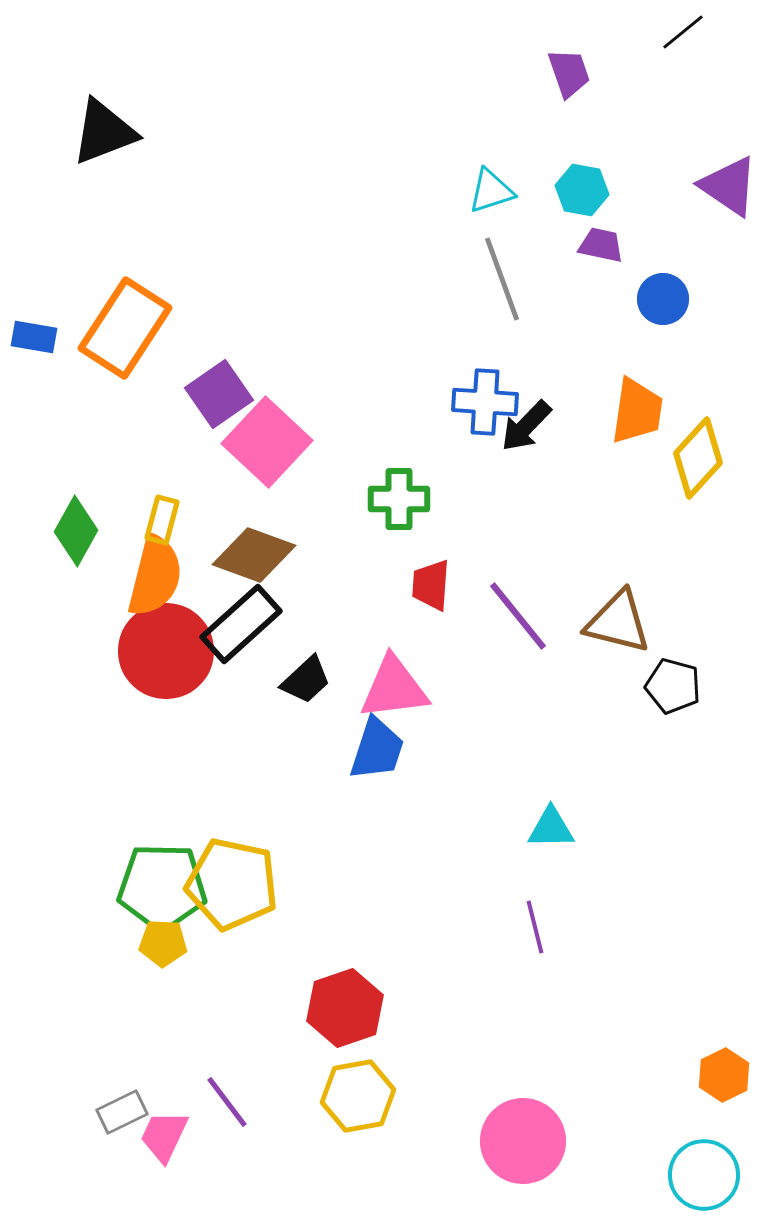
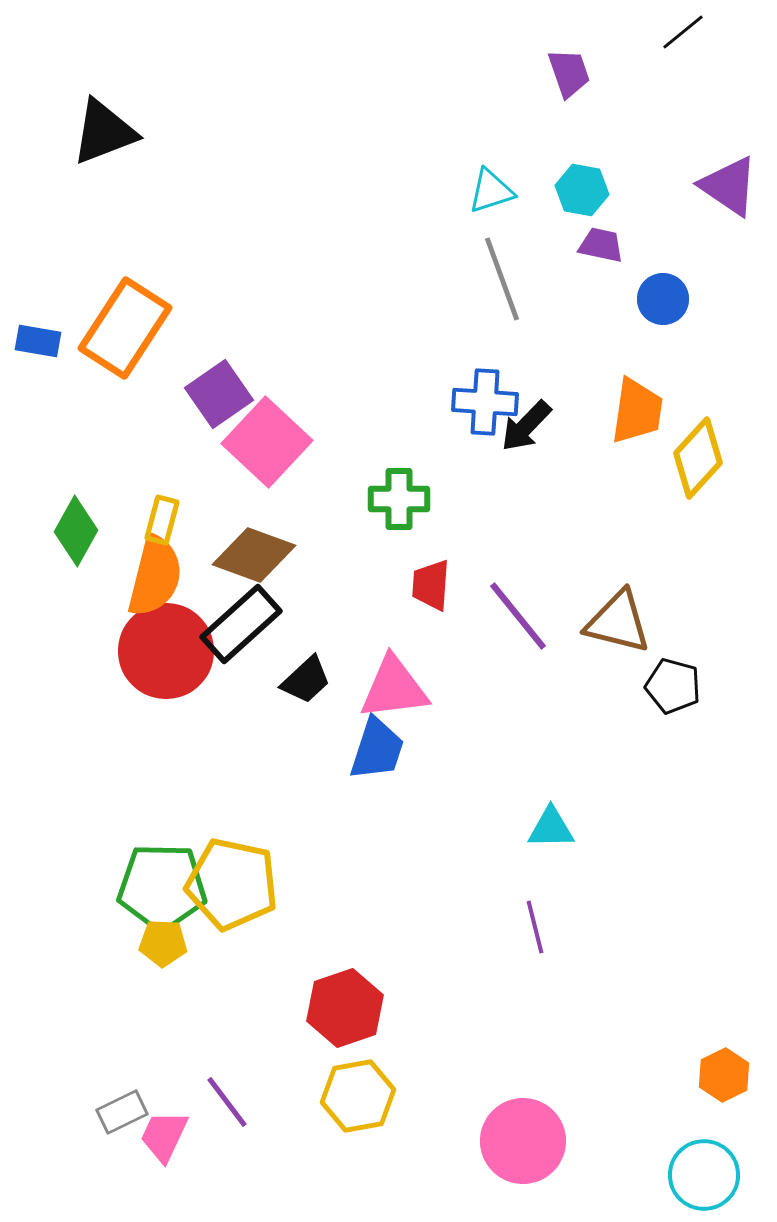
blue rectangle at (34, 337): moved 4 px right, 4 px down
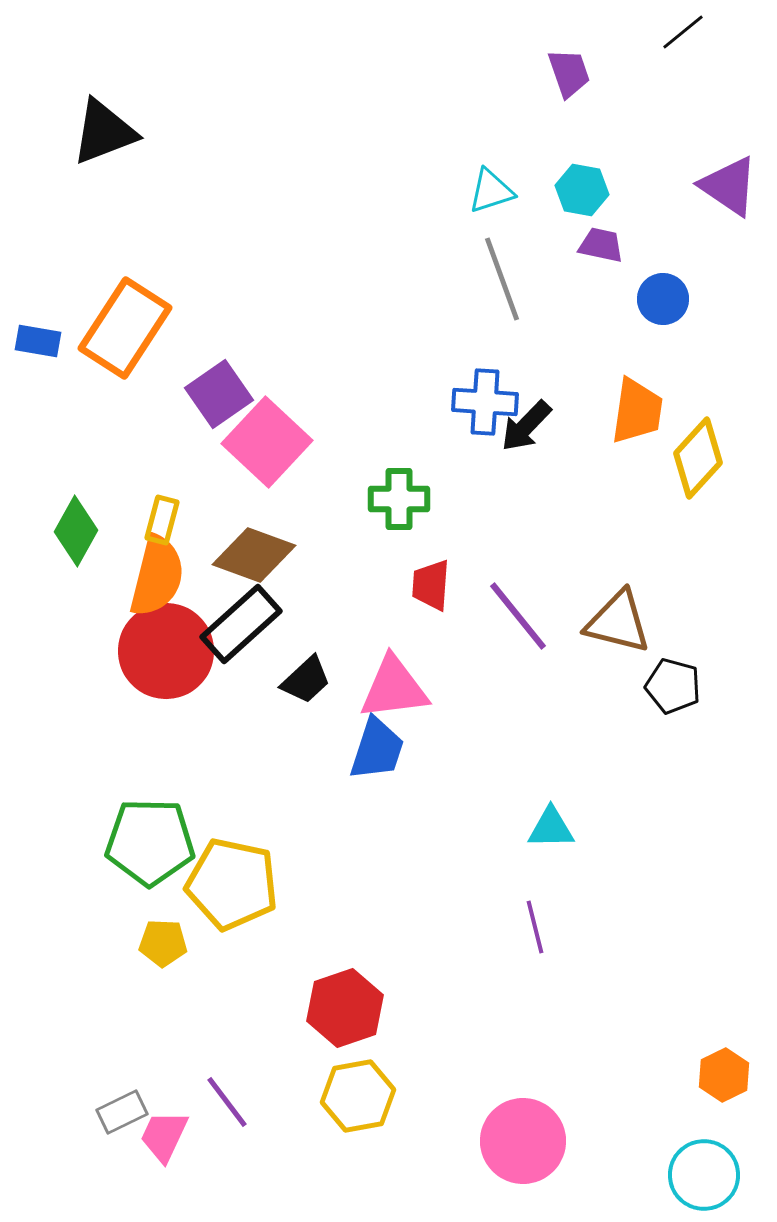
orange semicircle at (155, 576): moved 2 px right
green pentagon at (162, 887): moved 12 px left, 45 px up
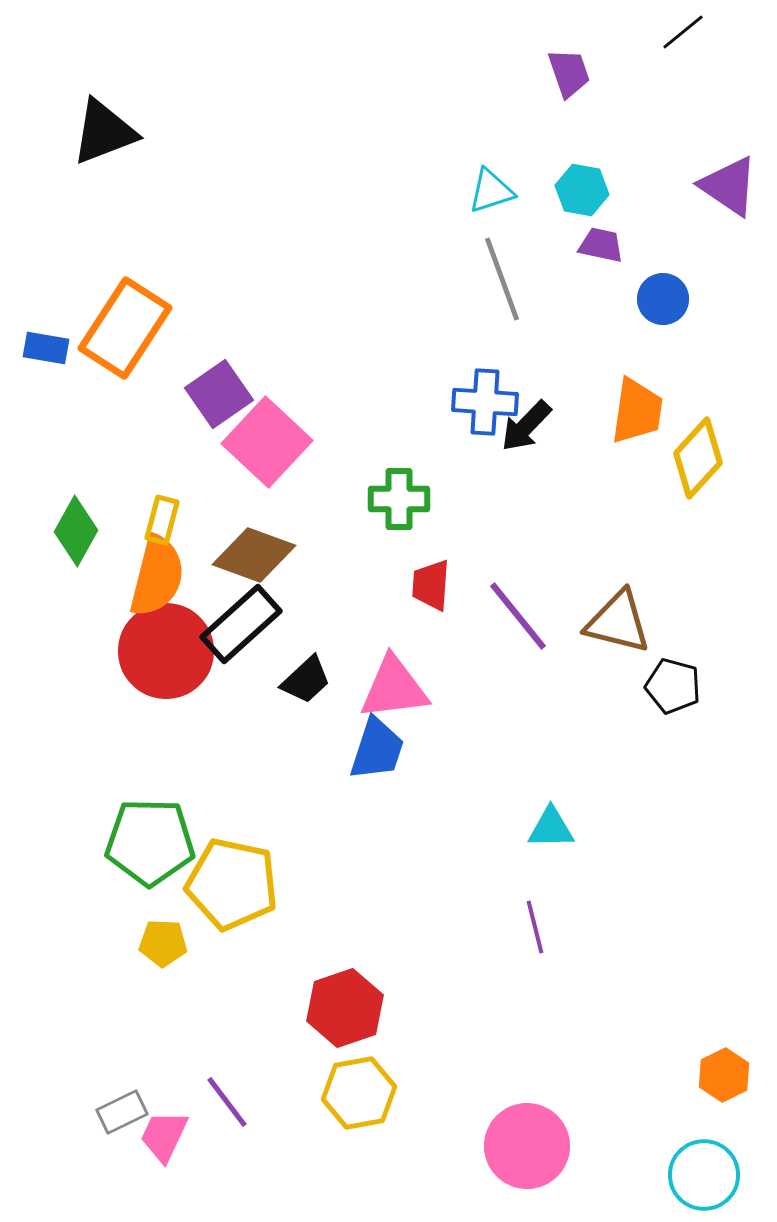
blue rectangle at (38, 341): moved 8 px right, 7 px down
yellow hexagon at (358, 1096): moved 1 px right, 3 px up
pink circle at (523, 1141): moved 4 px right, 5 px down
